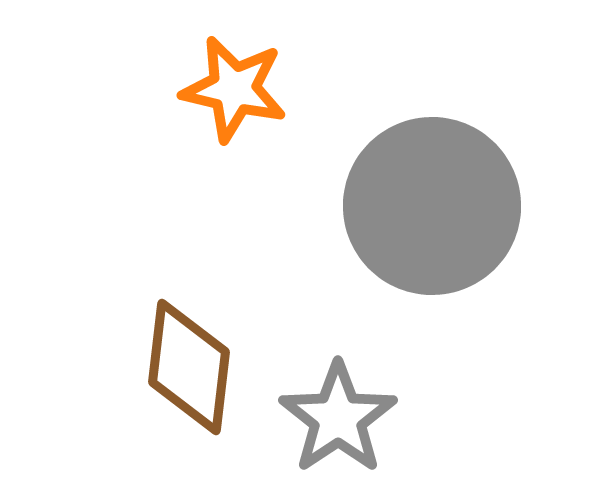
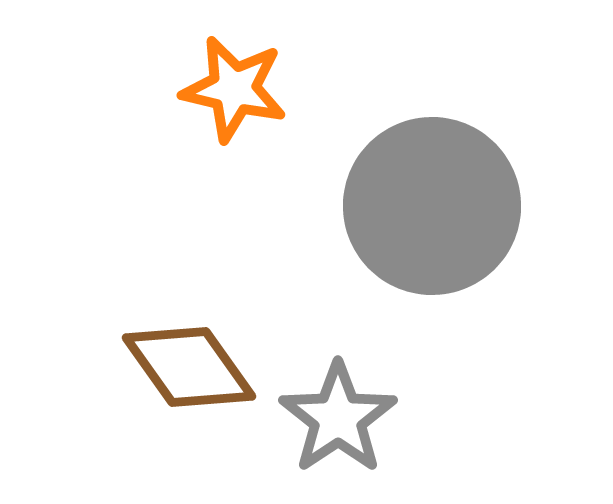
brown diamond: rotated 42 degrees counterclockwise
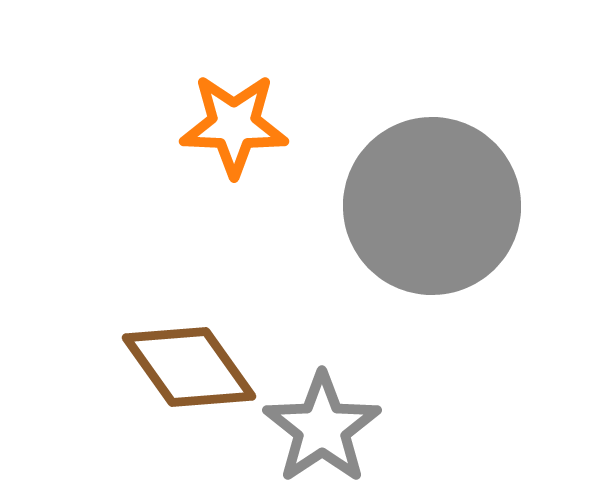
orange star: moved 36 px down; rotated 11 degrees counterclockwise
gray star: moved 16 px left, 10 px down
